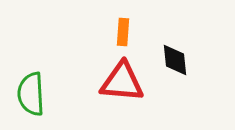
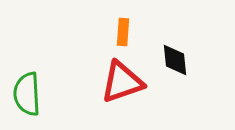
red triangle: rotated 24 degrees counterclockwise
green semicircle: moved 4 px left
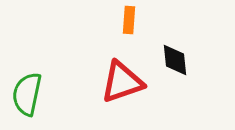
orange rectangle: moved 6 px right, 12 px up
green semicircle: rotated 15 degrees clockwise
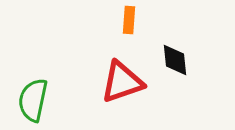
green semicircle: moved 6 px right, 6 px down
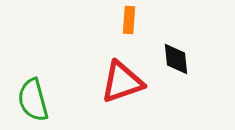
black diamond: moved 1 px right, 1 px up
green semicircle: rotated 27 degrees counterclockwise
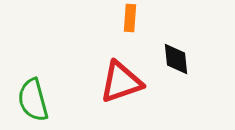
orange rectangle: moved 1 px right, 2 px up
red triangle: moved 1 px left
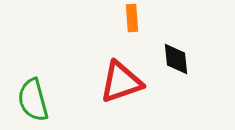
orange rectangle: moved 2 px right; rotated 8 degrees counterclockwise
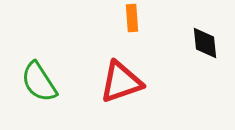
black diamond: moved 29 px right, 16 px up
green semicircle: moved 6 px right, 18 px up; rotated 18 degrees counterclockwise
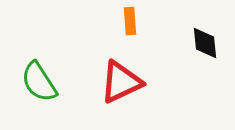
orange rectangle: moved 2 px left, 3 px down
red triangle: rotated 6 degrees counterclockwise
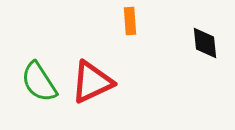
red triangle: moved 29 px left
